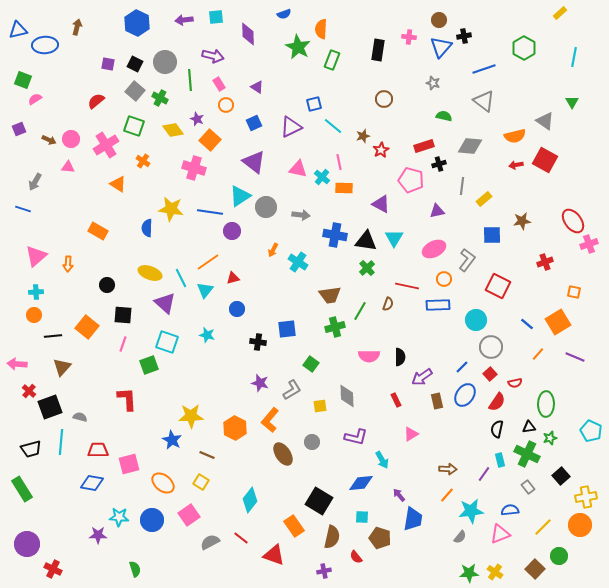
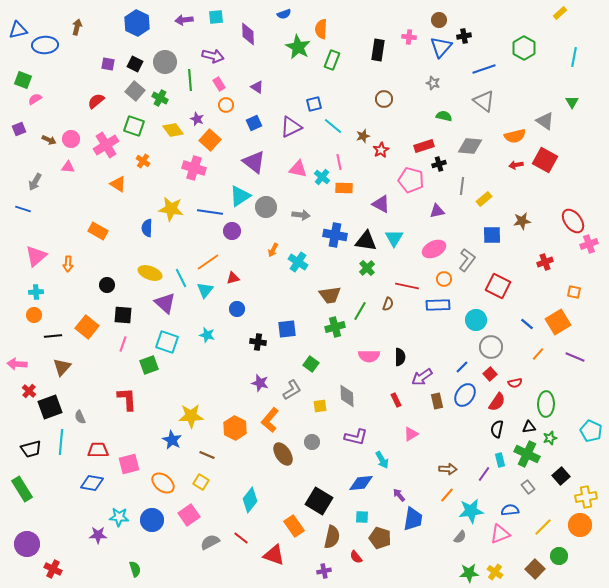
gray semicircle at (80, 417): rotated 128 degrees counterclockwise
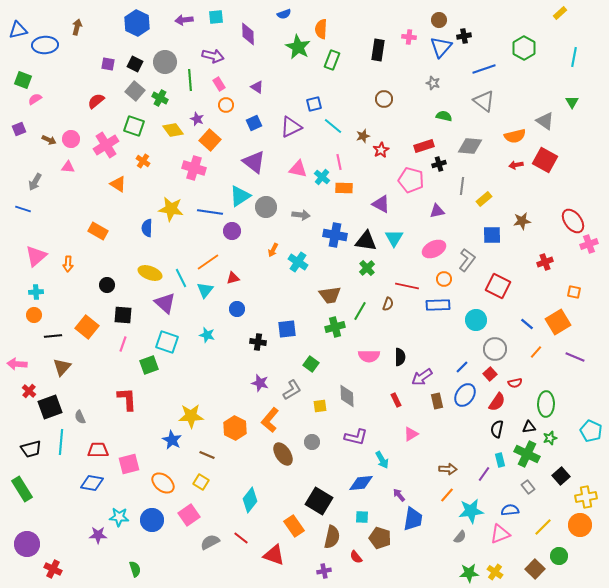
gray circle at (491, 347): moved 4 px right, 2 px down
orange line at (538, 354): moved 2 px left, 2 px up
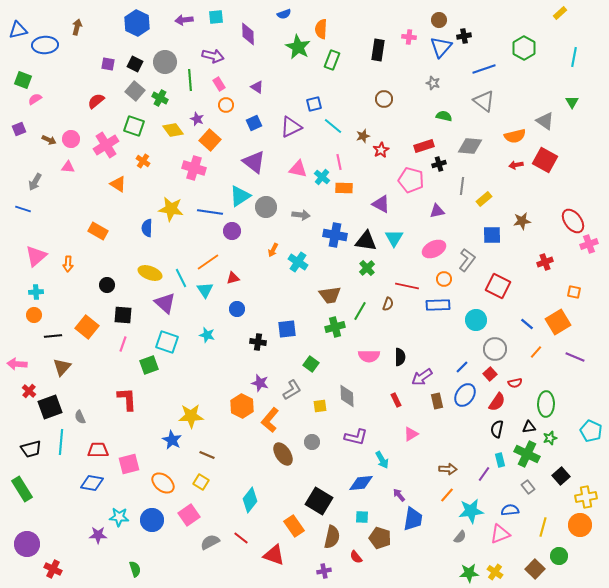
cyan triangle at (205, 290): rotated 12 degrees counterclockwise
orange hexagon at (235, 428): moved 7 px right, 22 px up
yellow line at (543, 527): rotated 30 degrees counterclockwise
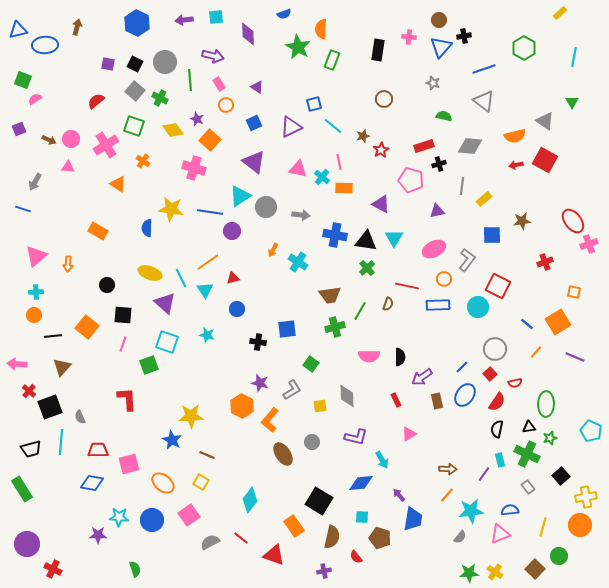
cyan circle at (476, 320): moved 2 px right, 13 px up
pink triangle at (411, 434): moved 2 px left
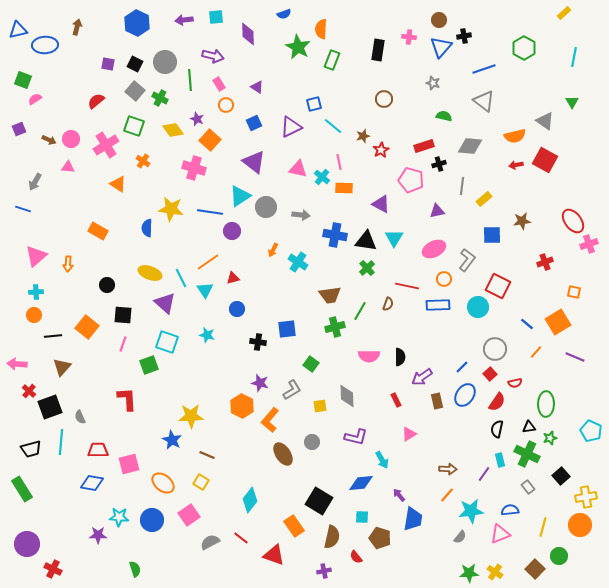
yellow rectangle at (560, 13): moved 4 px right
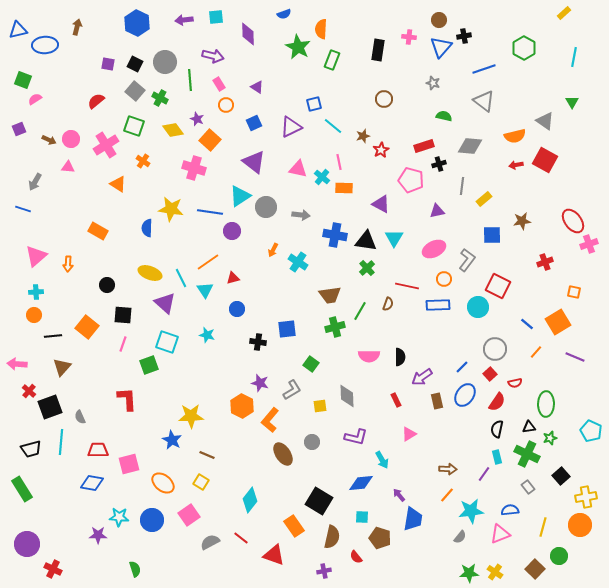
cyan rectangle at (500, 460): moved 3 px left, 3 px up
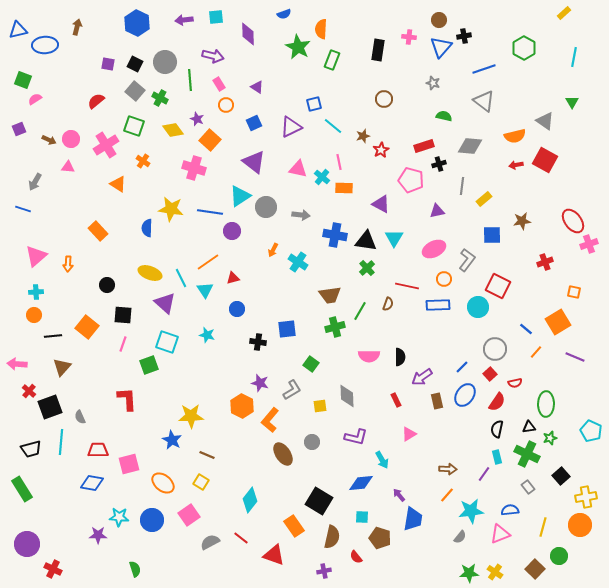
orange rectangle at (98, 231): rotated 18 degrees clockwise
blue line at (527, 324): moved 1 px left, 5 px down
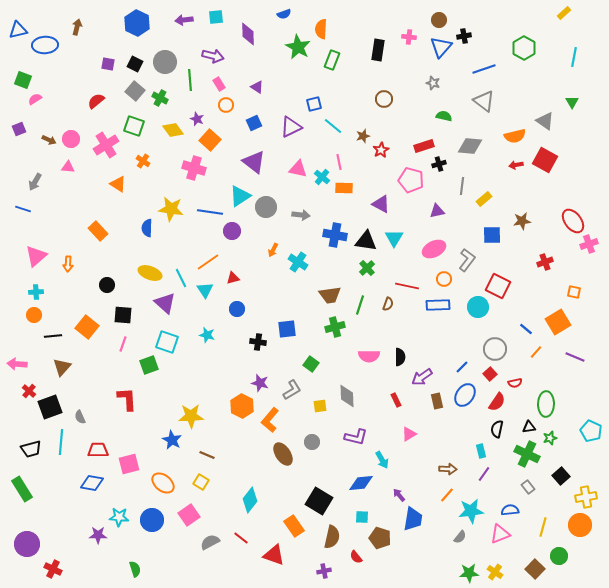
green line at (360, 311): moved 6 px up; rotated 12 degrees counterclockwise
cyan rectangle at (497, 457): moved 16 px left, 6 px up
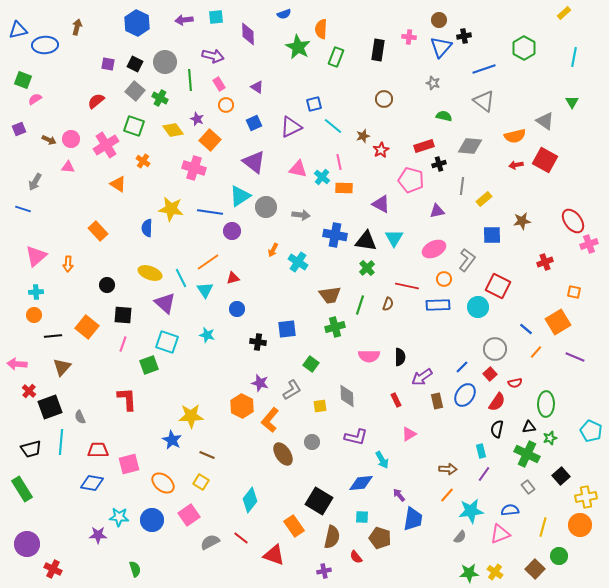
green rectangle at (332, 60): moved 4 px right, 3 px up
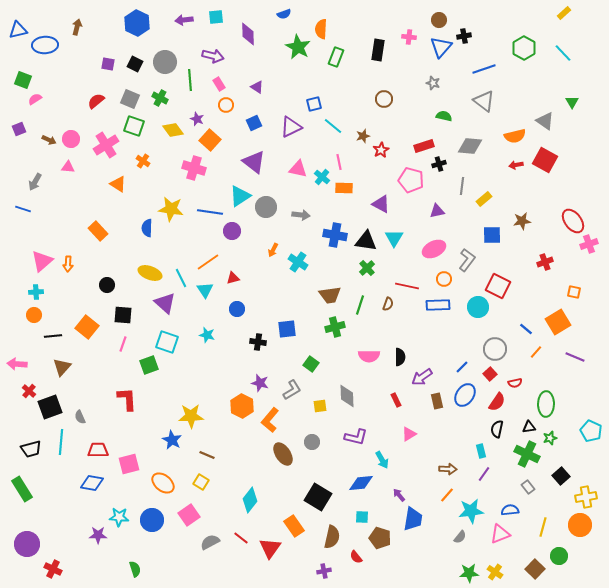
cyan line at (574, 57): moved 11 px left, 4 px up; rotated 54 degrees counterclockwise
gray square at (135, 91): moved 5 px left, 8 px down; rotated 18 degrees counterclockwise
pink triangle at (36, 256): moved 6 px right, 5 px down
black square at (319, 501): moved 1 px left, 4 px up
red triangle at (274, 555): moved 4 px left, 7 px up; rotated 45 degrees clockwise
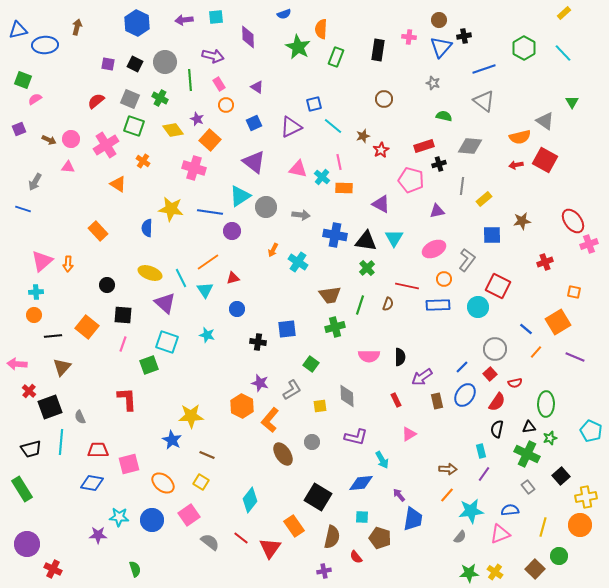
purple diamond at (248, 34): moved 3 px down
orange semicircle at (515, 136): moved 5 px right, 1 px down
gray semicircle at (210, 542): rotated 66 degrees clockwise
